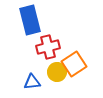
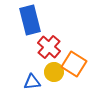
red cross: moved 1 px right; rotated 35 degrees counterclockwise
orange square: rotated 25 degrees counterclockwise
yellow circle: moved 3 px left
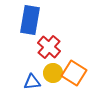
blue rectangle: rotated 24 degrees clockwise
orange square: moved 9 px down
yellow circle: moved 1 px left, 1 px down
